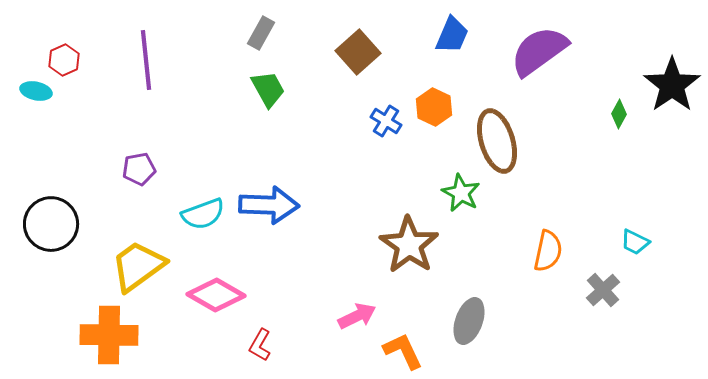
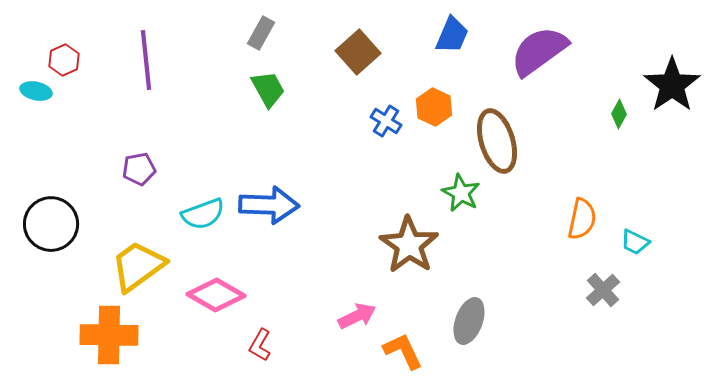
orange semicircle: moved 34 px right, 32 px up
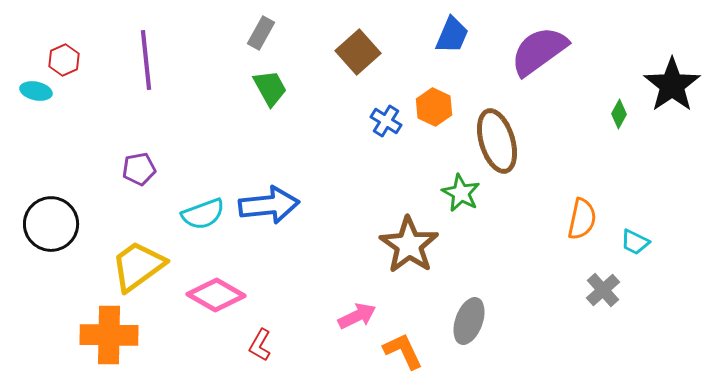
green trapezoid: moved 2 px right, 1 px up
blue arrow: rotated 8 degrees counterclockwise
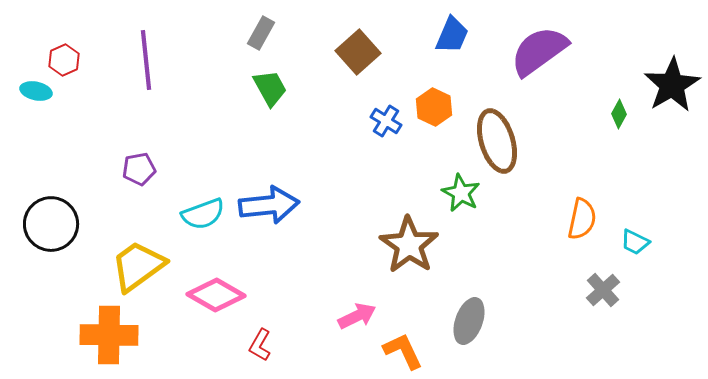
black star: rotated 4 degrees clockwise
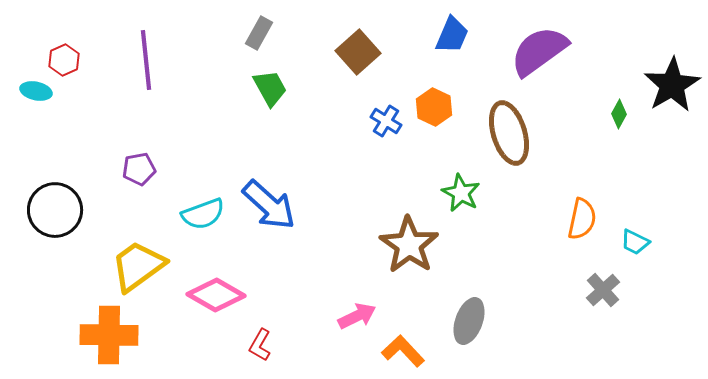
gray rectangle: moved 2 px left
brown ellipse: moved 12 px right, 8 px up
blue arrow: rotated 48 degrees clockwise
black circle: moved 4 px right, 14 px up
orange L-shape: rotated 18 degrees counterclockwise
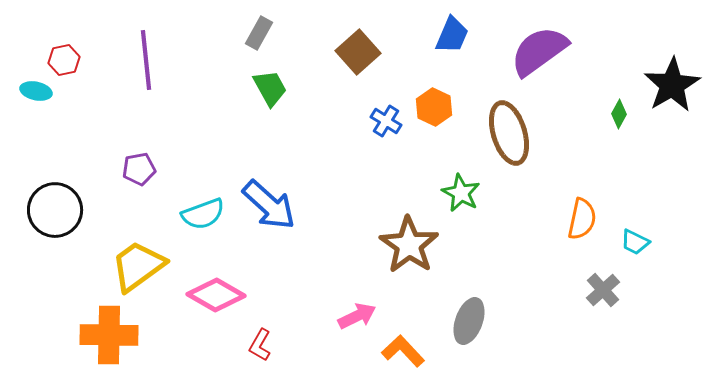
red hexagon: rotated 12 degrees clockwise
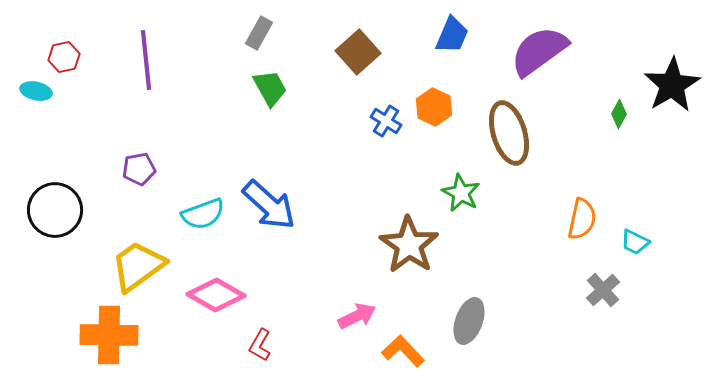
red hexagon: moved 3 px up
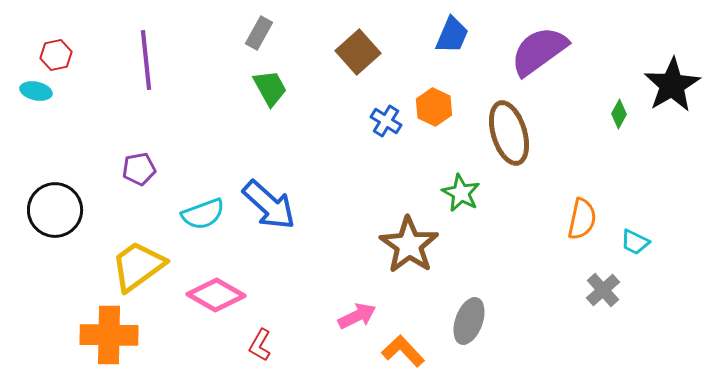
red hexagon: moved 8 px left, 2 px up
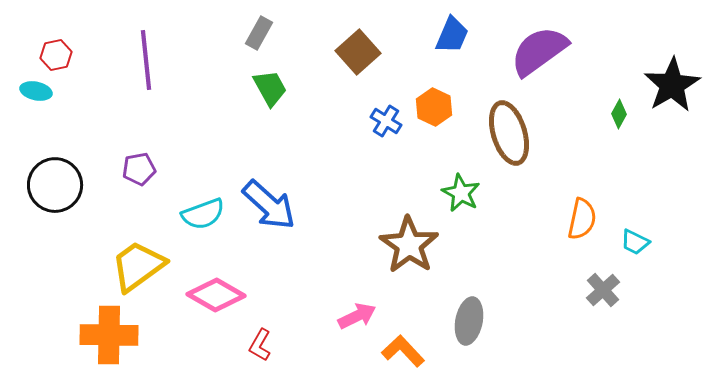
black circle: moved 25 px up
gray ellipse: rotated 9 degrees counterclockwise
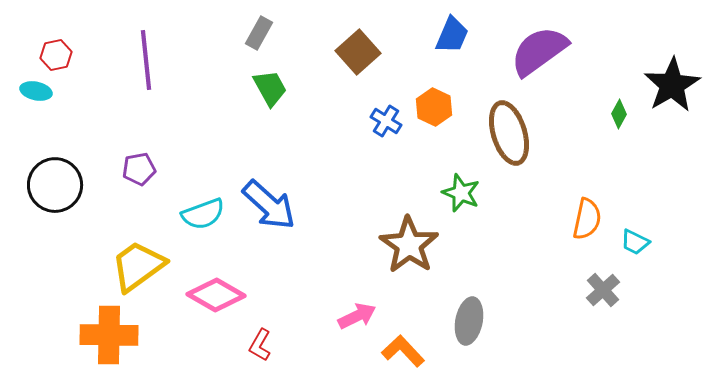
green star: rotated 6 degrees counterclockwise
orange semicircle: moved 5 px right
